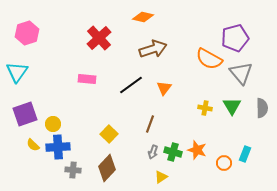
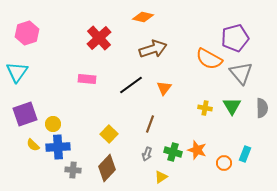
gray arrow: moved 6 px left, 2 px down
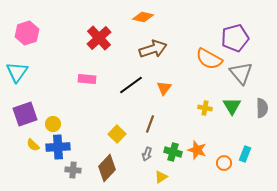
yellow square: moved 8 px right
